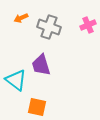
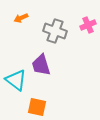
gray cross: moved 6 px right, 4 px down
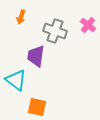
orange arrow: moved 1 px up; rotated 48 degrees counterclockwise
pink cross: rotated 28 degrees counterclockwise
purple trapezoid: moved 5 px left, 9 px up; rotated 25 degrees clockwise
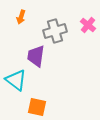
gray cross: rotated 35 degrees counterclockwise
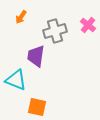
orange arrow: rotated 16 degrees clockwise
cyan triangle: rotated 15 degrees counterclockwise
